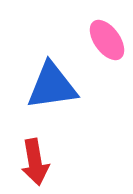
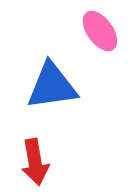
pink ellipse: moved 7 px left, 9 px up
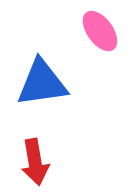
blue triangle: moved 10 px left, 3 px up
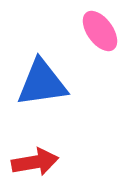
red arrow: rotated 90 degrees counterclockwise
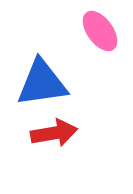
red arrow: moved 19 px right, 29 px up
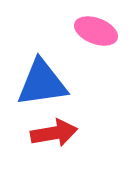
pink ellipse: moved 4 px left; rotated 33 degrees counterclockwise
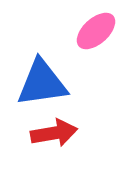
pink ellipse: rotated 63 degrees counterclockwise
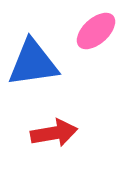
blue triangle: moved 9 px left, 20 px up
